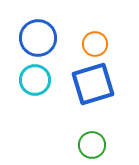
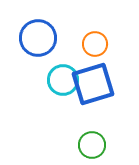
cyan circle: moved 28 px right
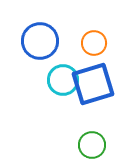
blue circle: moved 2 px right, 3 px down
orange circle: moved 1 px left, 1 px up
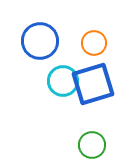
cyan circle: moved 1 px down
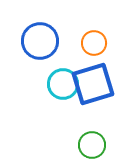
cyan circle: moved 3 px down
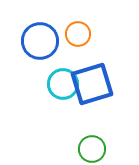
orange circle: moved 16 px left, 9 px up
blue square: moved 1 px left
green circle: moved 4 px down
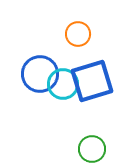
blue circle: moved 33 px down
blue square: moved 3 px up
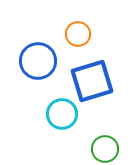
blue circle: moved 2 px left, 13 px up
cyan circle: moved 1 px left, 30 px down
green circle: moved 13 px right
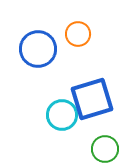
blue circle: moved 12 px up
blue square: moved 18 px down
cyan circle: moved 1 px down
